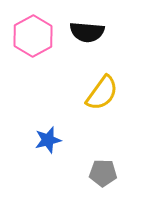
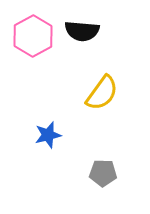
black semicircle: moved 5 px left, 1 px up
blue star: moved 5 px up
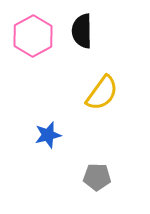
black semicircle: rotated 84 degrees clockwise
gray pentagon: moved 6 px left, 4 px down
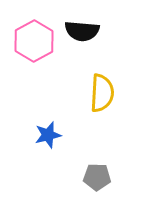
black semicircle: rotated 84 degrees counterclockwise
pink hexagon: moved 1 px right, 5 px down
yellow semicircle: rotated 33 degrees counterclockwise
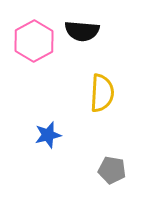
gray pentagon: moved 15 px right, 7 px up; rotated 8 degrees clockwise
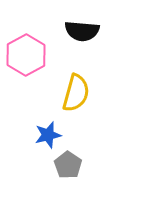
pink hexagon: moved 8 px left, 14 px down
yellow semicircle: moved 26 px left; rotated 12 degrees clockwise
gray pentagon: moved 44 px left, 5 px up; rotated 24 degrees clockwise
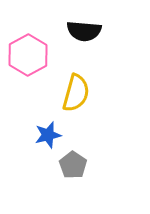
black semicircle: moved 2 px right
pink hexagon: moved 2 px right
gray pentagon: moved 5 px right
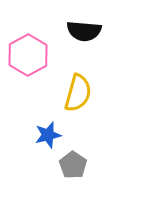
yellow semicircle: moved 2 px right
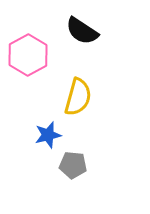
black semicircle: moved 2 px left; rotated 28 degrees clockwise
yellow semicircle: moved 4 px down
gray pentagon: rotated 28 degrees counterclockwise
